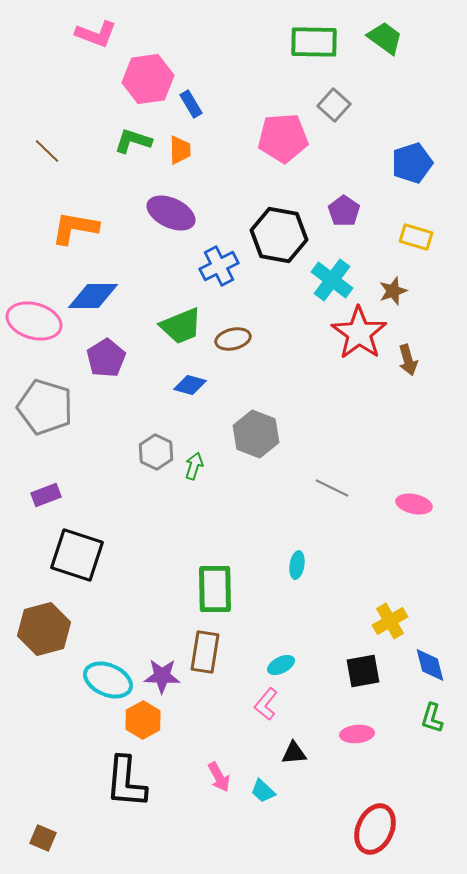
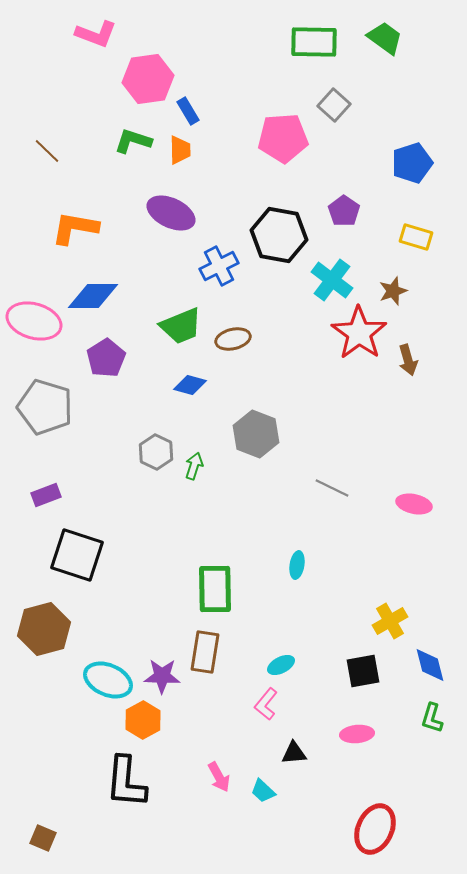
blue rectangle at (191, 104): moved 3 px left, 7 px down
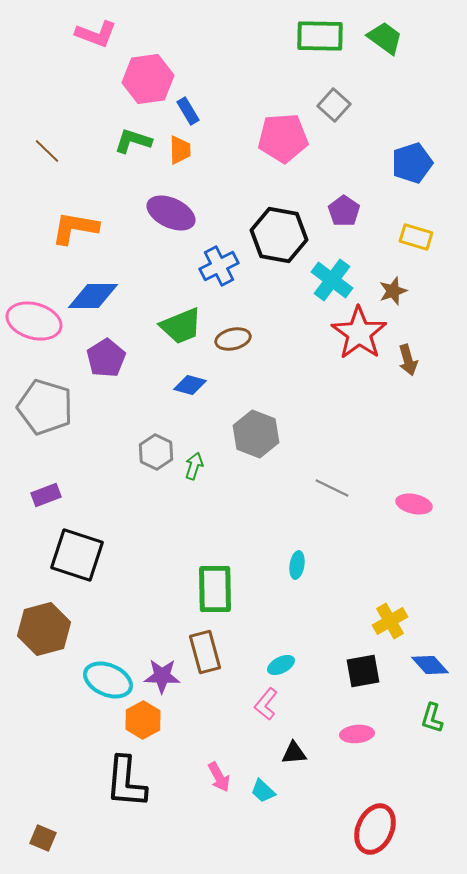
green rectangle at (314, 42): moved 6 px right, 6 px up
brown rectangle at (205, 652): rotated 24 degrees counterclockwise
blue diamond at (430, 665): rotated 27 degrees counterclockwise
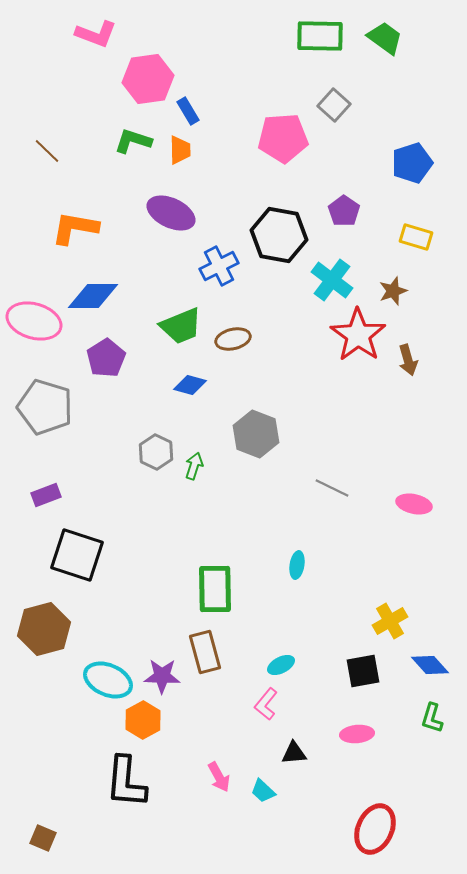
red star at (359, 333): moved 1 px left, 2 px down
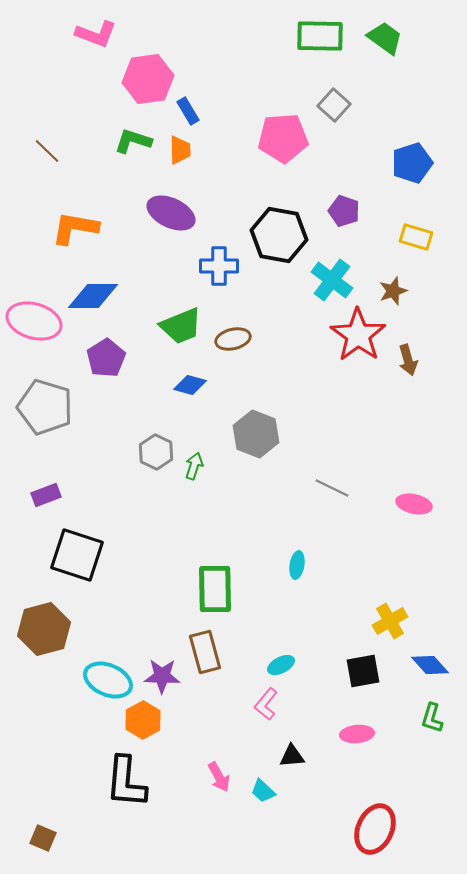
purple pentagon at (344, 211): rotated 16 degrees counterclockwise
blue cross at (219, 266): rotated 27 degrees clockwise
black triangle at (294, 753): moved 2 px left, 3 px down
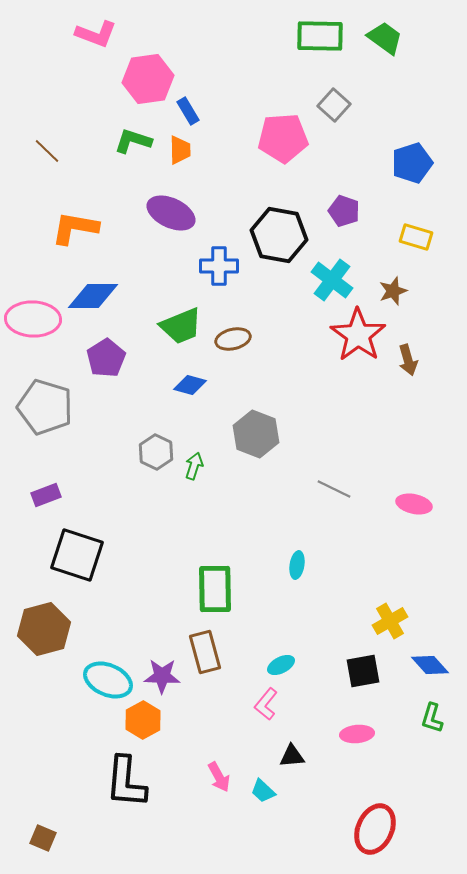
pink ellipse at (34, 321): moved 1 px left, 2 px up; rotated 14 degrees counterclockwise
gray line at (332, 488): moved 2 px right, 1 px down
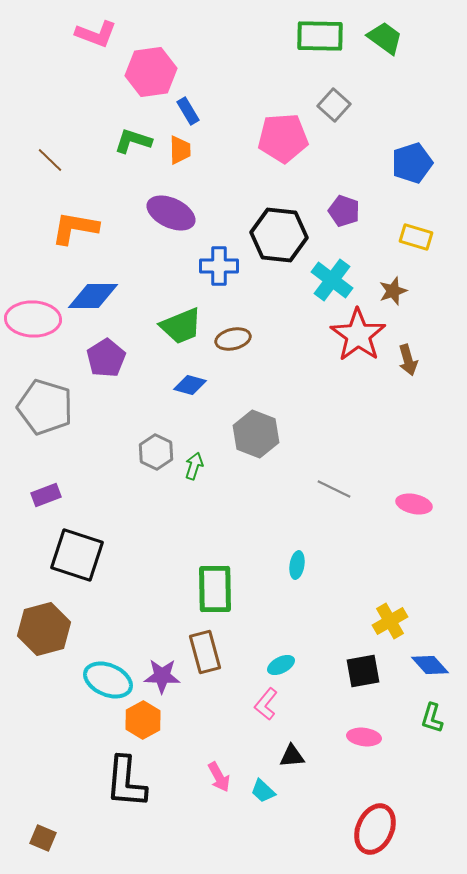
pink hexagon at (148, 79): moved 3 px right, 7 px up
brown line at (47, 151): moved 3 px right, 9 px down
black hexagon at (279, 235): rotated 4 degrees counterclockwise
pink ellipse at (357, 734): moved 7 px right, 3 px down; rotated 12 degrees clockwise
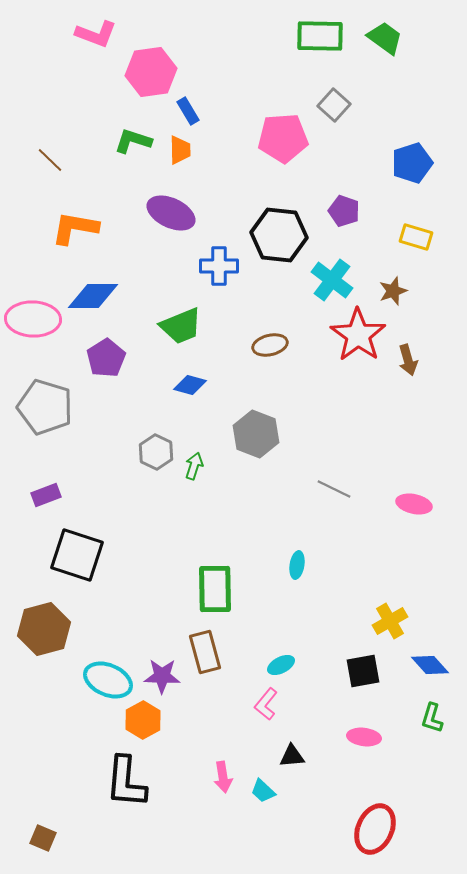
brown ellipse at (233, 339): moved 37 px right, 6 px down
pink arrow at (219, 777): moved 4 px right; rotated 20 degrees clockwise
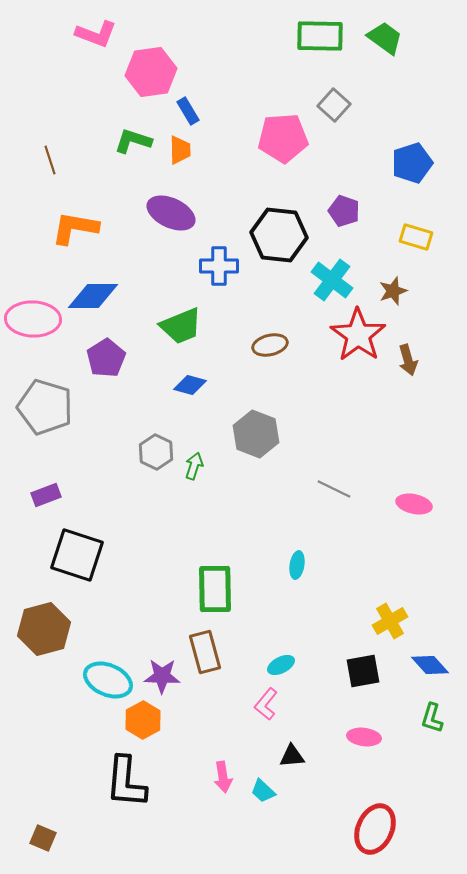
brown line at (50, 160): rotated 28 degrees clockwise
